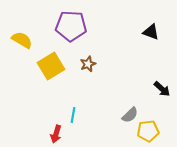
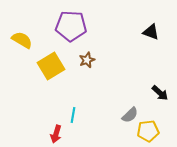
brown star: moved 1 px left, 4 px up
black arrow: moved 2 px left, 4 px down
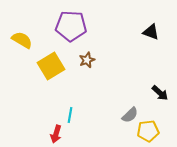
cyan line: moved 3 px left
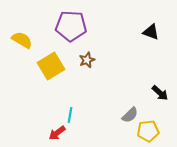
red arrow: moved 1 px right, 1 px up; rotated 36 degrees clockwise
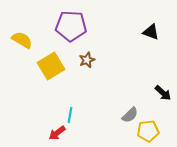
black arrow: moved 3 px right
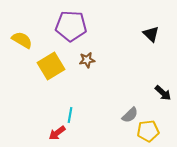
black triangle: moved 2 px down; rotated 24 degrees clockwise
brown star: rotated 14 degrees clockwise
